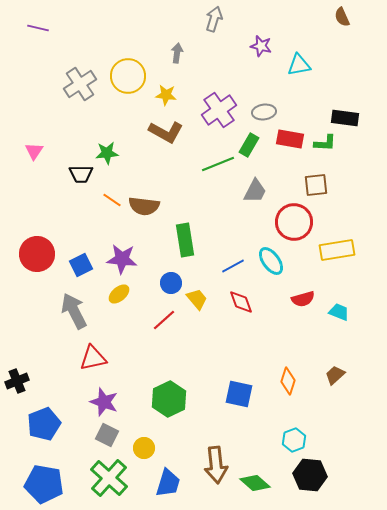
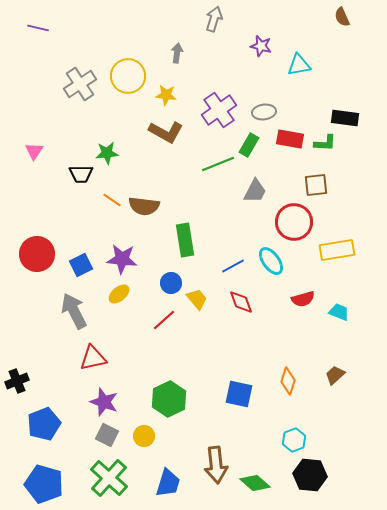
yellow circle at (144, 448): moved 12 px up
blue pentagon at (44, 484): rotated 6 degrees clockwise
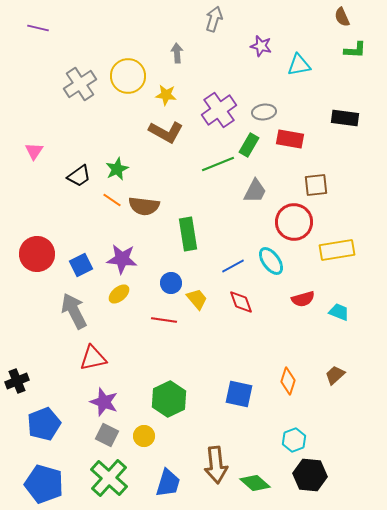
gray arrow at (177, 53): rotated 12 degrees counterclockwise
green L-shape at (325, 143): moved 30 px right, 93 px up
green star at (107, 153): moved 10 px right, 16 px down; rotated 20 degrees counterclockwise
black trapezoid at (81, 174): moved 2 px left, 2 px down; rotated 35 degrees counterclockwise
green rectangle at (185, 240): moved 3 px right, 6 px up
red line at (164, 320): rotated 50 degrees clockwise
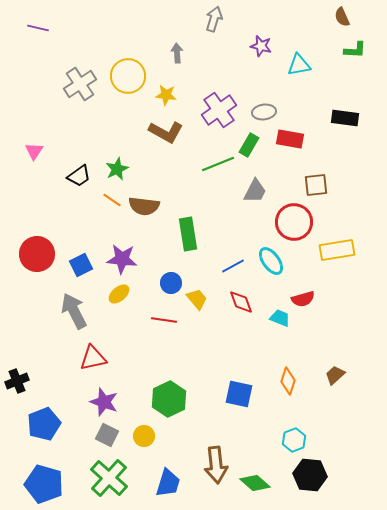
cyan trapezoid at (339, 312): moved 59 px left, 6 px down
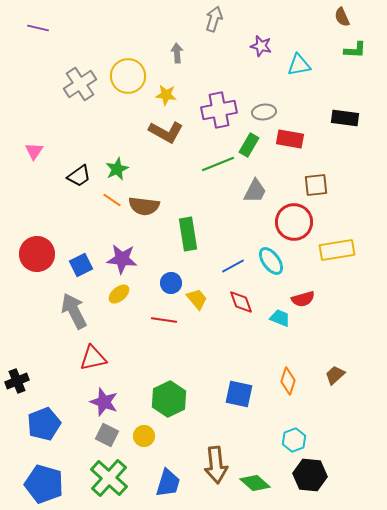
purple cross at (219, 110): rotated 24 degrees clockwise
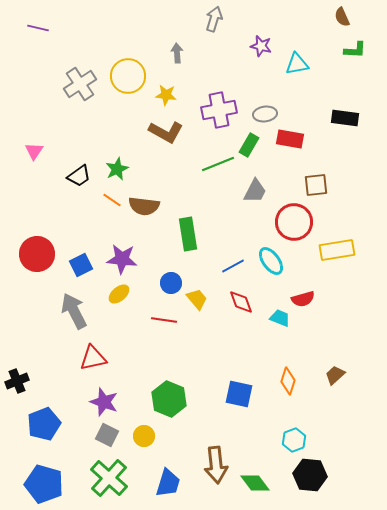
cyan triangle at (299, 65): moved 2 px left, 1 px up
gray ellipse at (264, 112): moved 1 px right, 2 px down
green hexagon at (169, 399): rotated 12 degrees counterclockwise
green diamond at (255, 483): rotated 12 degrees clockwise
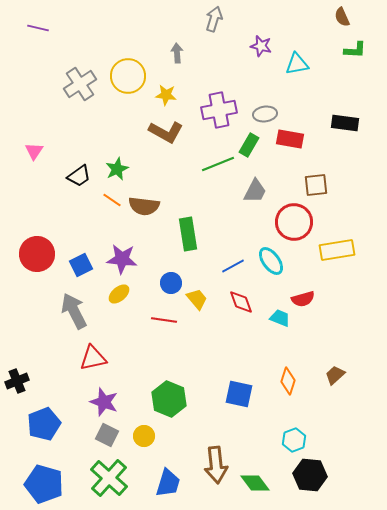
black rectangle at (345, 118): moved 5 px down
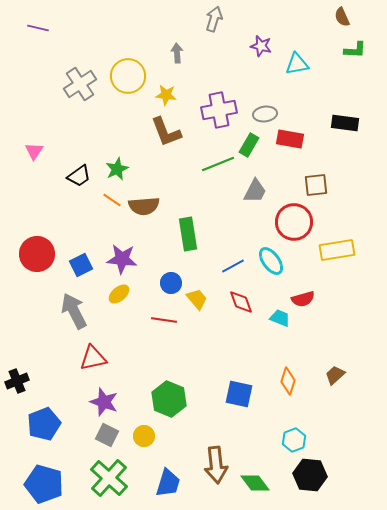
brown L-shape at (166, 132): rotated 40 degrees clockwise
brown semicircle at (144, 206): rotated 12 degrees counterclockwise
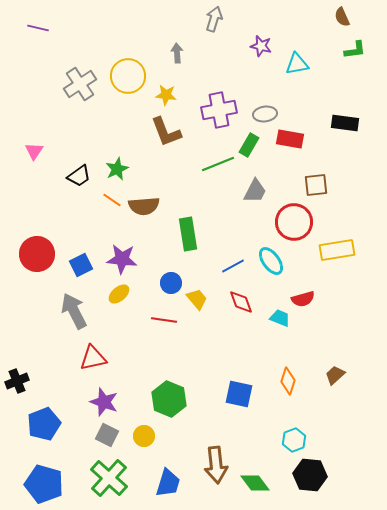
green L-shape at (355, 50): rotated 10 degrees counterclockwise
